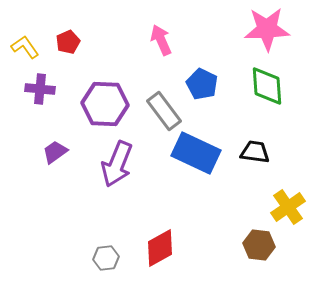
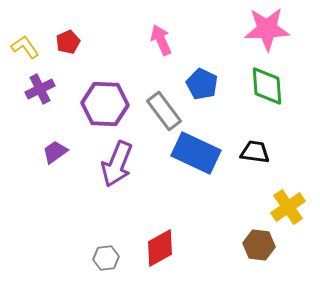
purple cross: rotated 32 degrees counterclockwise
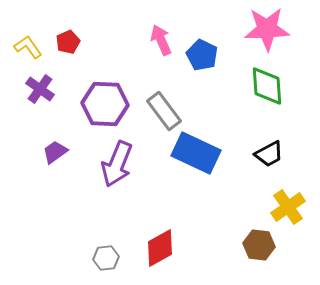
yellow L-shape: moved 3 px right
blue pentagon: moved 29 px up
purple cross: rotated 28 degrees counterclockwise
black trapezoid: moved 14 px right, 2 px down; rotated 144 degrees clockwise
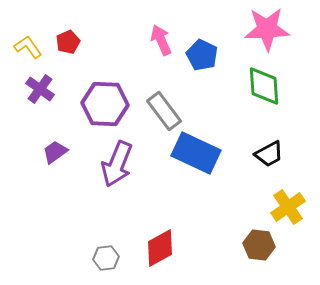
green diamond: moved 3 px left
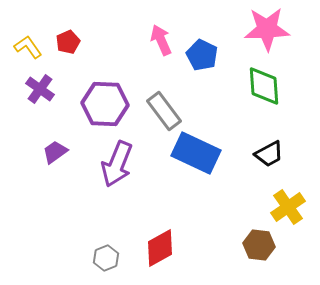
gray hexagon: rotated 15 degrees counterclockwise
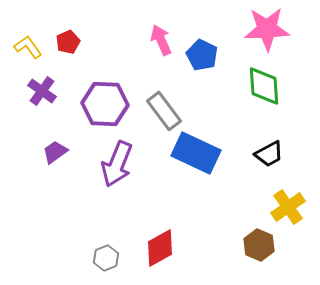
purple cross: moved 2 px right, 2 px down
brown hexagon: rotated 16 degrees clockwise
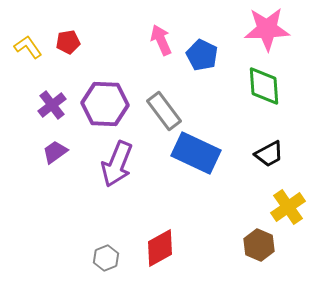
red pentagon: rotated 15 degrees clockwise
purple cross: moved 10 px right, 14 px down; rotated 16 degrees clockwise
